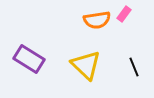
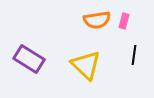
pink rectangle: moved 7 px down; rotated 21 degrees counterclockwise
black line: moved 12 px up; rotated 30 degrees clockwise
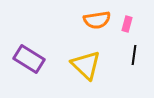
pink rectangle: moved 3 px right, 3 px down
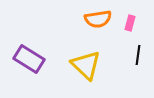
orange semicircle: moved 1 px right, 1 px up
pink rectangle: moved 3 px right, 1 px up
black line: moved 4 px right
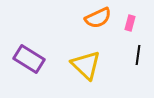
orange semicircle: moved 1 px up; rotated 16 degrees counterclockwise
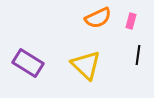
pink rectangle: moved 1 px right, 2 px up
purple rectangle: moved 1 px left, 4 px down
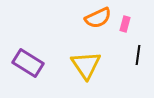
pink rectangle: moved 6 px left, 3 px down
yellow triangle: rotated 12 degrees clockwise
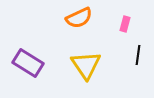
orange semicircle: moved 19 px left
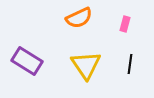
black line: moved 8 px left, 9 px down
purple rectangle: moved 1 px left, 2 px up
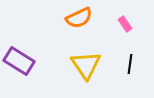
pink rectangle: rotated 49 degrees counterclockwise
purple rectangle: moved 8 px left
